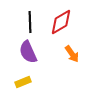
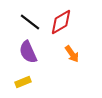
black line: rotated 50 degrees counterclockwise
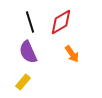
black line: rotated 35 degrees clockwise
yellow rectangle: rotated 28 degrees counterclockwise
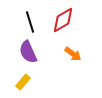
red diamond: moved 2 px right, 2 px up
orange arrow: moved 1 px right; rotated 18 degrees counterclockwise
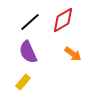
black line: rotated 65 degrees clockwise
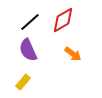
purple semicircle: moved 2 px up
